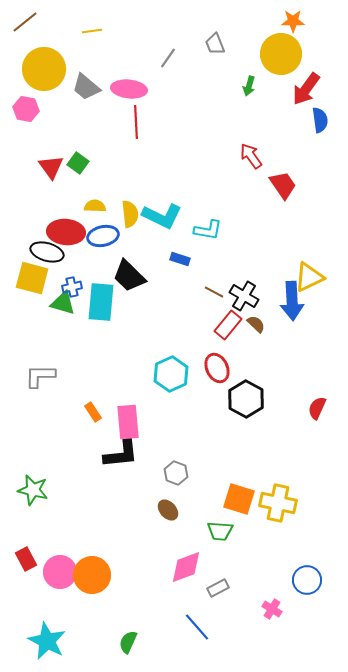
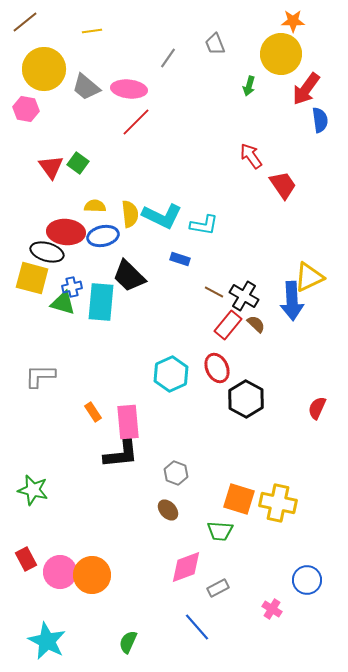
red line at (136, 122): rotated 48 degrees clockwise
cyan L-shape at (208, 230): moved 4 px left, 5 px up
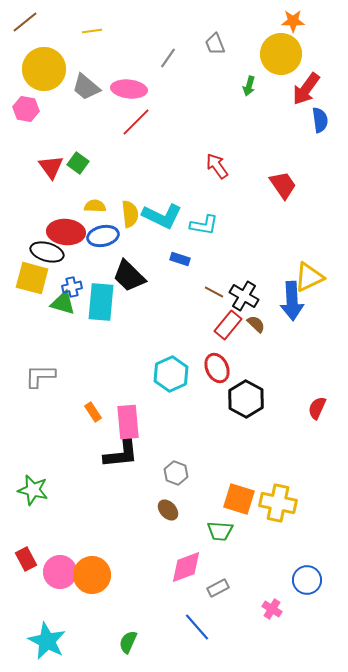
red arrow at (251, 156): moved 34 px left, 10 px down
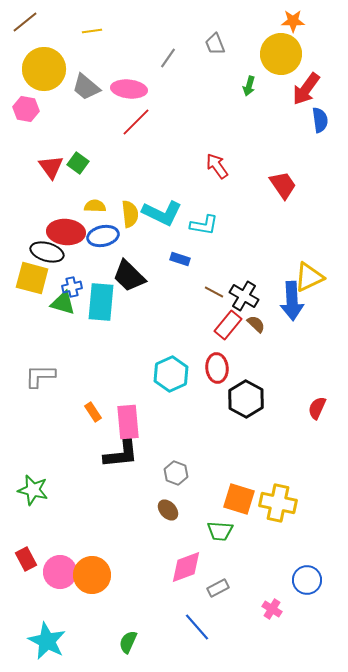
cyan L-shape at (162, 216): moved 3 px up
red ellipse at (217, 368): rotated 20 degrees clockwise
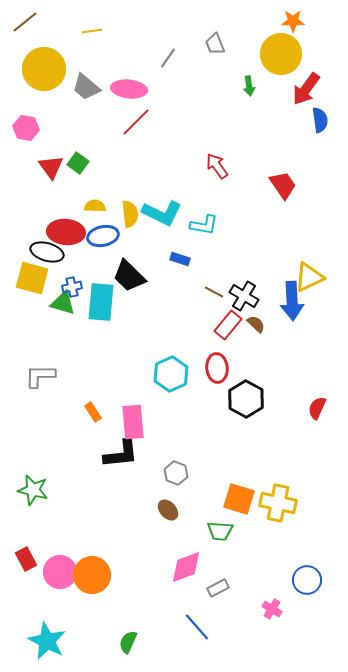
green arrow at (249, 86): rotated 24 degrees counterclockwise
pink hexagon at (26, 109): moved 19 px down
pink rectangle at (128, 422): moved 5 px right
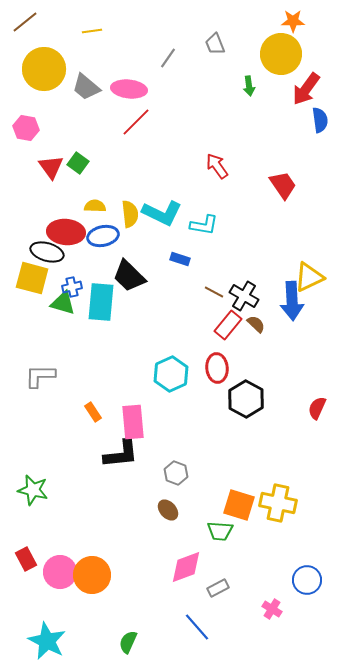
orange square at (239, 499): moved 6 px down
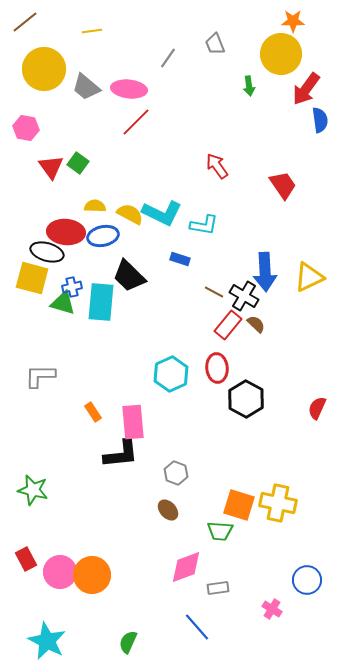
yellow semicircle at (130, 214): rotated 56 degrees counterclockwise
blue arrow at (292, 301): moved 27 px left, 29 px up
gray rectangle at (218, 588): rotated 20 degrees clockwise
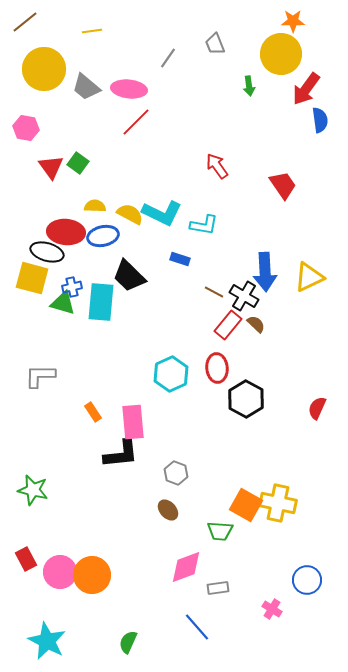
orange square at (239, 505): moved 7 px right; rotated 12 degrees clockwise
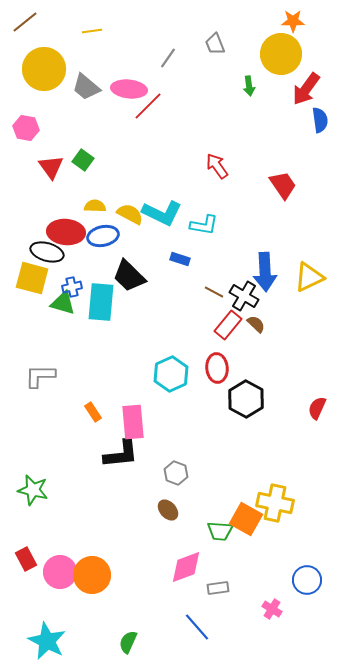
red line at (136, 122): moved 12 px right, 16 px up
green square at (78, 163): moved 5 px right, 3 px up
yellow cross at (278, 503): moved 3 px left
orange square at (246, 505): moved 14 px down
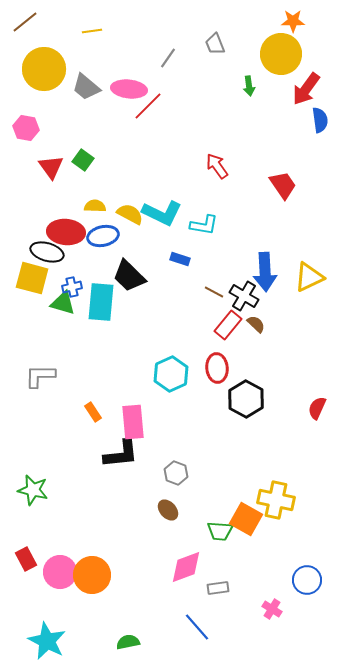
yellow cross at (275, 503): moved 1 px right, 3 px up
green semicircle at (128, 642): rotated 55 degrees clockwise
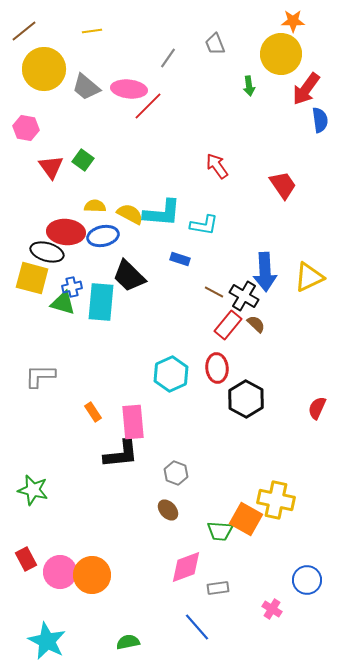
brown line at (25, 22): moved 1 px left, 9 px down
cyan L-shape at (162, 213): rotated 21 degrees counterclockwise
